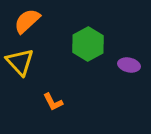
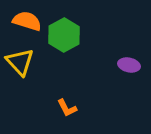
orange semicircle: rotated 60 degrees clockwise
green hexagon: moved 24 px left, 9 px up
orange L-shape: moved 14 px right, 6 px down
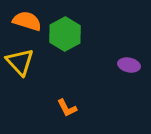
green hexagon: moved 1 px right, 1 px up
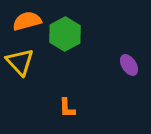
orange semicircle: rotated 32 degrees counterclockwise
purple ellipse: rotated 45 degrees clockwise
orange L-shape: rotated 25 degrees clockwise
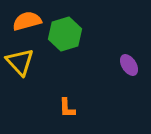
green hexagon: rotated 12 degrees clockwise
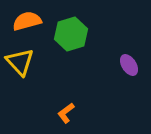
green hexagon: moved 6 px right
orange L-shape: moved 1 px left, 5 px down; rotated 55 degrees clockwise
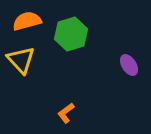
yellow triangle: moved 1 px right, 2 px up
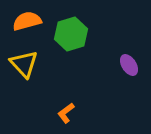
yellow triangle: moved 3 px right, 4 px down
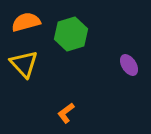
orange semicircle: moved 1 px left, 1 px down
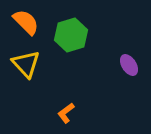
orange semicircle: rotated 60 degrees clockwise
green hexagon: moved 1 px down
yellow triangle: moved 2 px right
